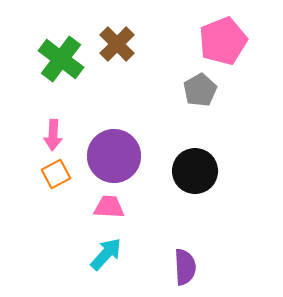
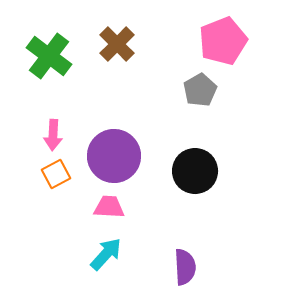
green cross: moved 12 px left, 3 px up
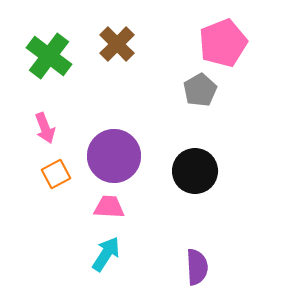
pink pentagon: moved 2 px down
pink arrow: moved 8 px left, 7 px up; rotated 24 degrees counterclockwise
cyan arrow: rotated 9 degrees counterclockwise
purple semicircle: moved 12 px right
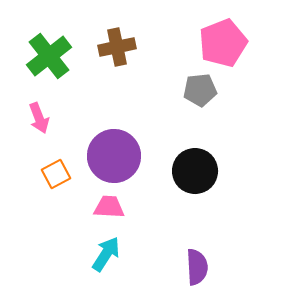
brown cross: moved 3 px down; rotated 33 degrees clockwise
green cross: rotated 15 degrees clockwise
gray pentagon: rotated 24 degrees clockwise
pink arrow: moved 6 px left, 10 px up
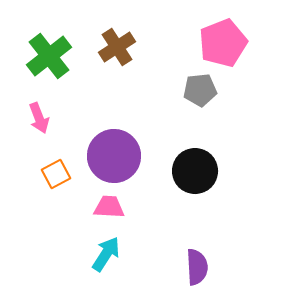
brown cross: rotated 21 degrees counterclockwise
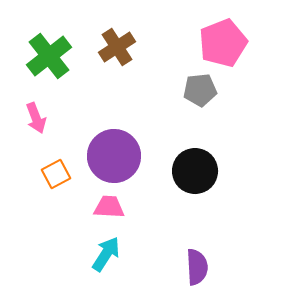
pink arrow: moved 3 px left
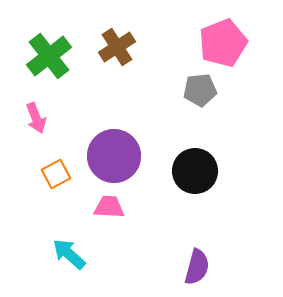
cyan arrow: moved 37 px left; rotated 81 degrees counterclockwise
purple semicircle: rotated 18 degrees clockwise
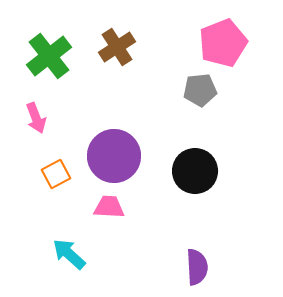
purple semicircle: rotated 18 degrees counterclockwise
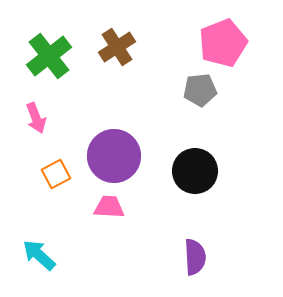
cyan arrow: moved 30 px left, 1 px down
purple semicircle: moved 2 px left, 10 px up
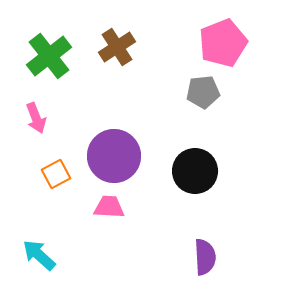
gray pentagon: moved 3 px right, 2 px down
purple semicircle: moved 10 px right
